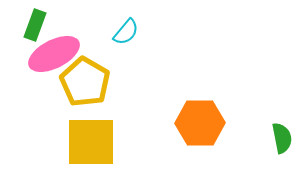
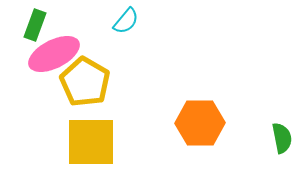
cyan semicircle: moved 11 px up
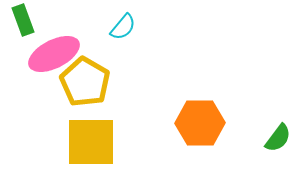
cyan semicircle: moved 3 px left, 6 px down
green rectangle: moved 12 px left, 5 px up; rotated 40 degrees counterclockwise
green semicircle: moved 4 px left; rotated 48 degrees clockwise
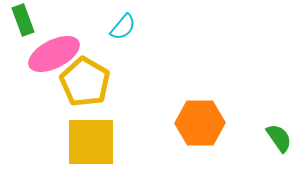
green semicircle: moved 1 px right; rotated 72 degrees counterclockwise
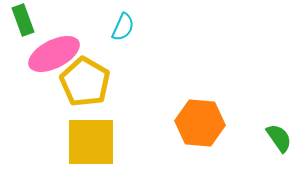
cyan semicircle: rotated 16 degrees counterclockwise
orange hexagon: rotated 6 degrees clockwise
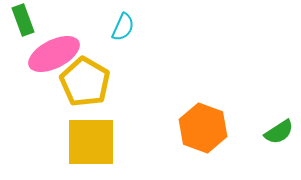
orange hexagon: moved 3 px right, 5 px down; rotated 15 degrees clockwise
green semicircle: moved 6 px up; rotated 92 degrees clockwise
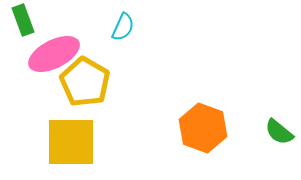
green semicircle: rotated 72 degrees clockwise
yellow square: moved 20 px left
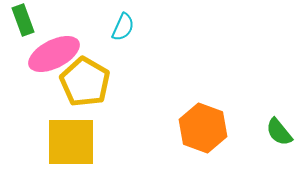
green semicircle: rotated 12 degrees clockwise
